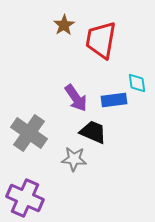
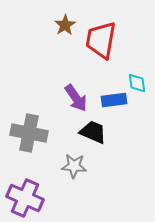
brown star: moved 1 px right
gray cross: rotated 24 degrees counterclockwise
gray star: moved 7 px down
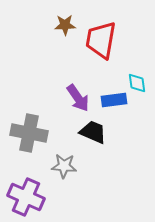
brown star: rotated 30 degrees clockwise
purple arrow: moved 2 px right
gray star: moved 10 px left
purple cross: moved 1 px right, 1 px up
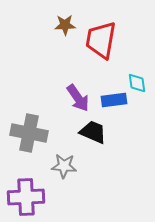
purple cross: rotated 27 degrees counterclockwise
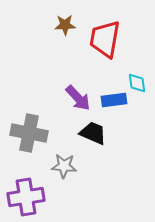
red trapezoid: moved 4 px right, 1 px up
purple arrow: rotated 8 degrees counterclockwise
black trapezoid: moved 1 px down
purple cross: rotated 6 degrees counterclockwise
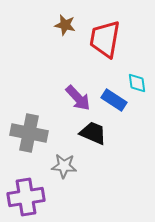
brown star: rotated 15 degrees clockwise
blue rectangle: rotated 40 degrees clockwise
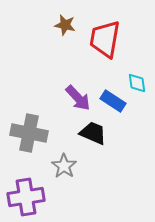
blue rectangle: moved 1 px left, 1 px down
gray star: rotated 30 degrees clockwise
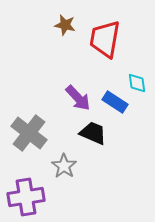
blue rectangle: moved 2 px right, 1 px down
gray cross: rotated 27 degrees clockwise
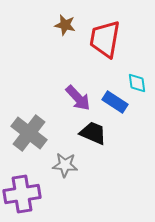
gray star: moved 1 px right, 1 px up; rotated 30 degrees counterclockwise
purple cross: moved 4 px left, 3 px up
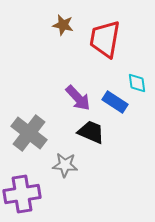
brown star: moved 2 px left
black trapezoid: moved 2 px left, 1 px up
